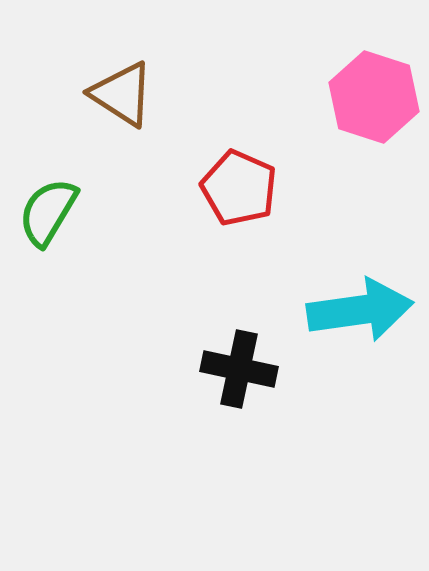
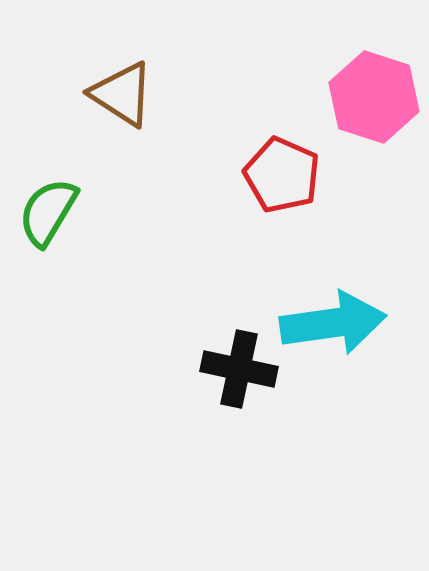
red pentagon: moved 43 px right, 13 px up
cyan arrow: moved 27 px left, 13 px down
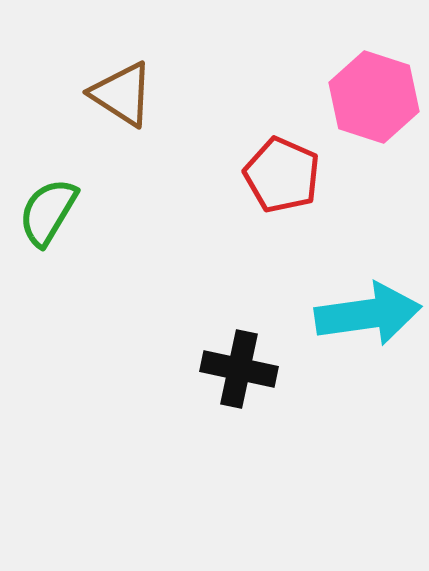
cyan arrow: moved 35 px right, 9 px up
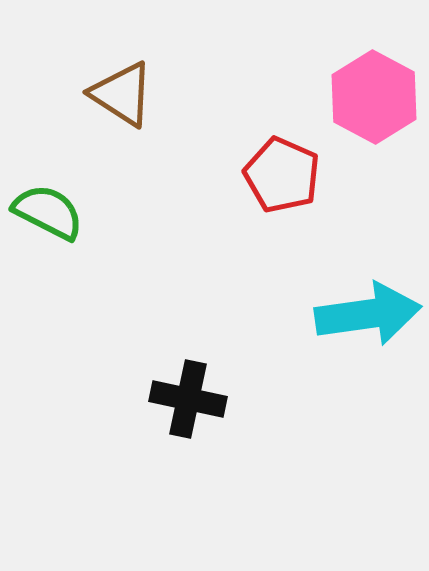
pink hexagon: rotated 10 degrees clockwise
green semicircle: rotated 86 degrees clockwise
black cross: moved 51 px left, 30 px down
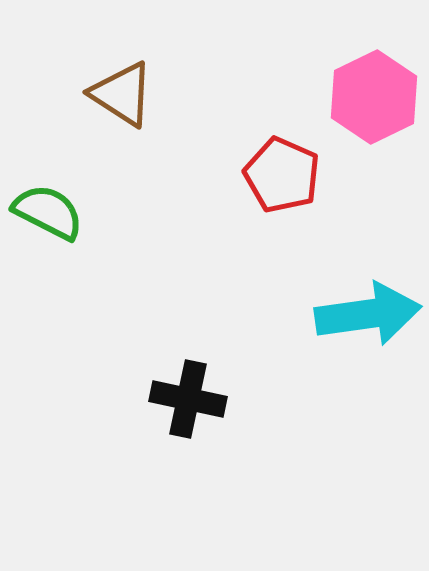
pink hexagon: rotated 6 degrees clockwise
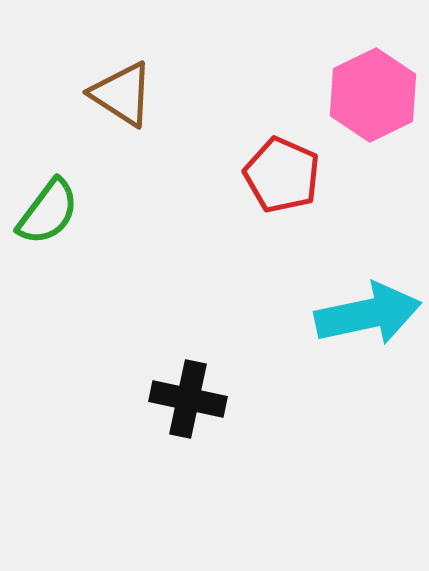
pink hexagon: moved 1 px left, 2 px up
green semicircle: rotated 100 degrees clockwise
cyan arrow: rotated 4 degrees counterclockwise
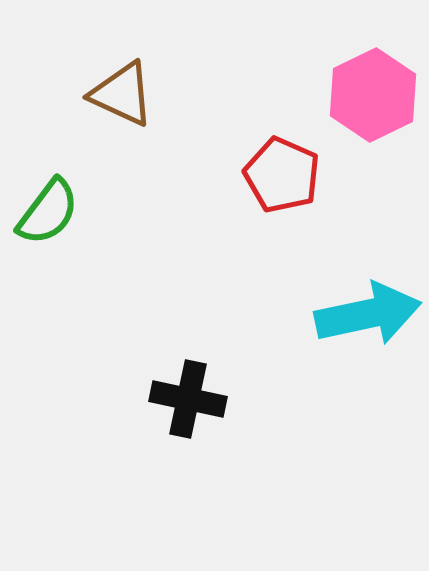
brown triangle: rotated 8 degrees counterclockwise
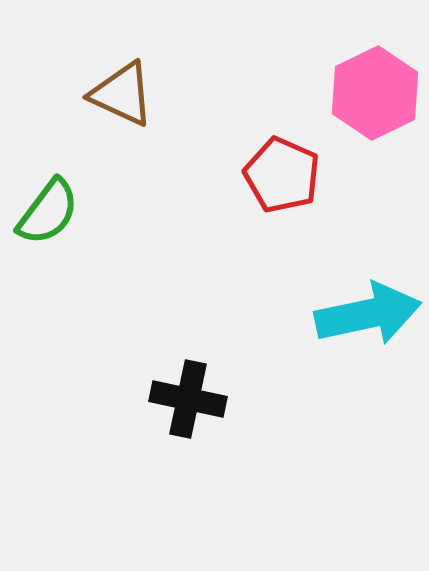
pink hexagon: moved 2 px right, 2 px up
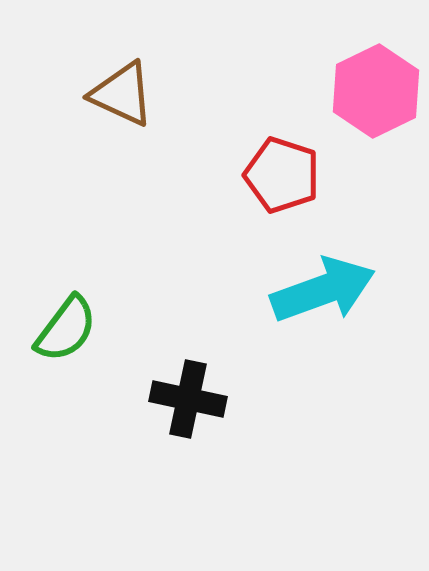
pink hexagon: moved 1 px right, 2 px up
red pentagon: rotated 6 degrees counterclockwise
green semicircle: moved 18 px right, 117 px down
cyan arrow: moved 45 px left, 24 px up; rotated 8 degrees counterclockwise
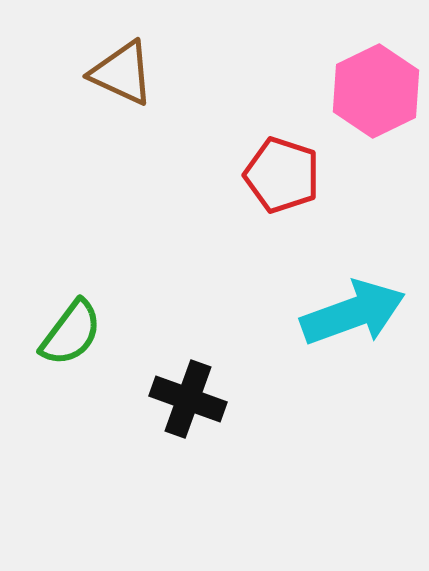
brown triangle: moved 21 px up
cyan arrow: moved 30 px right, 23 px down
green semicircle: moved 5 px right, 4 px down
black cross: rotated 8 degrees clockwise
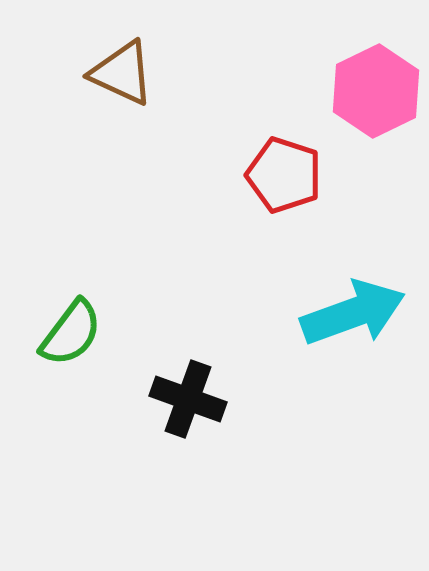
red pentagon: moved 2 px right
